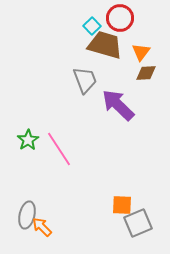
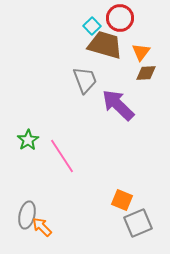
pink line: moved 3 px right, 7 px down
orange square: moved 5 px up; rotated 20 degrees clockwise
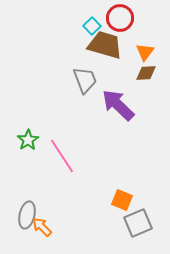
orange triangle: moved 4 px right
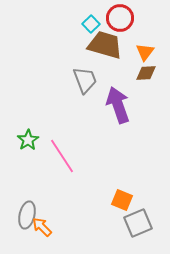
cyan square: moved 1 px left, 2 px up
purple arrow: rotated 27 degrees clockwise
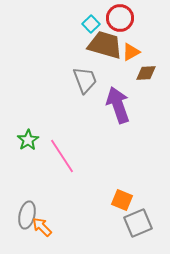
orange triangle: moved 14 px left; rotated 24 degrees clockwise
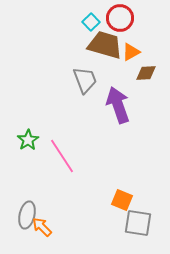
cyan square: moved 2 px up
gray square: rotated 32 degrees clockwise
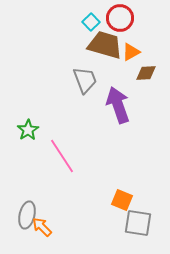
green star: moved 10 px up
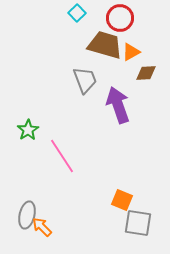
cyan square: moved 14 px left, 9 px up
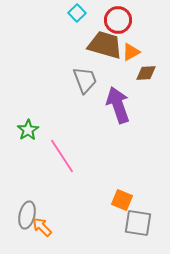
red circle: moved 2 px left, 2 px down
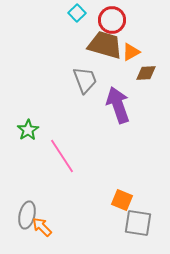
red circle: moved 6 px left
